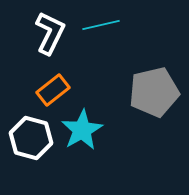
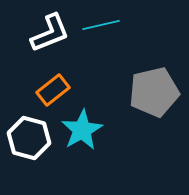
white L-shape: rotated 42 degrees clockwise
white hexagon: moved 2 px left
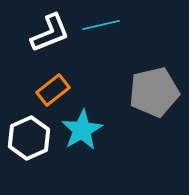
white hexagon: rotated 21 degrees clockwise
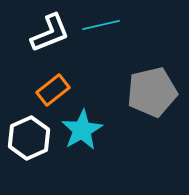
gray pentagon: moved 2 px left
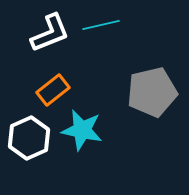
cyan star: rotated 30 degrees counterclockwise
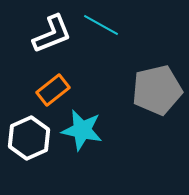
cyan line: rotated 42 degrees clockwise
white L-shape: moved 2 px right, 1 px down
gray pentagon: moved 5 px right, 2 px up
